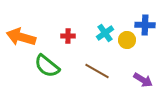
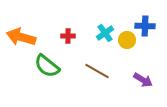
blue cross: moved 1 px down
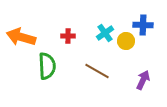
blue cross: moved 2 px left, 1 px up
yellow circle: moved 1 px left, 1 px down
green semicircle: rotated 132 degrees counterclockwise
purple arrow: rotated 96 degrees counterclockwise
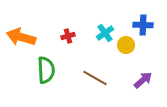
red cross: rotated 16 degrees counterclockwise
yellow circle: moved 4 px down
green semicircle: moved 1 px left, 4 px down
brown line: moved 2 px left, 7 px down
purple arrow: rotated 24 degrees clockwise
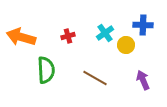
purple arrow: rotated 72 degrees counterclockwise
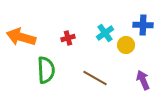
red cross: moved 2 px down
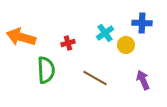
blue cross: moved 1 px left, 2 px up
red cross: moved 5 px down
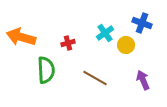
blue cross: rotated 18 degrees clockwise
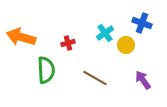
purple arrow: rotated 12 degrees counterclockwise
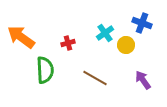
orange arrow: rotated 20 degrees clockwise
green semicircle: moved 1 px left
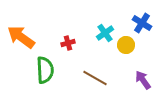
blue cross: rotated 12 degrees clockwise
